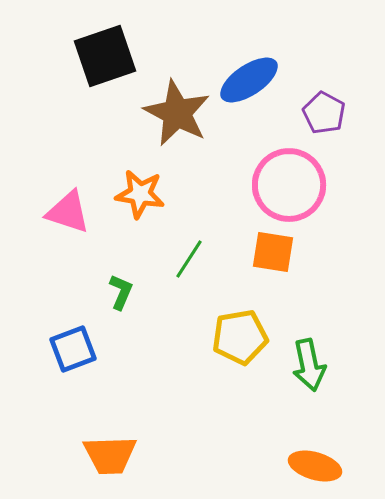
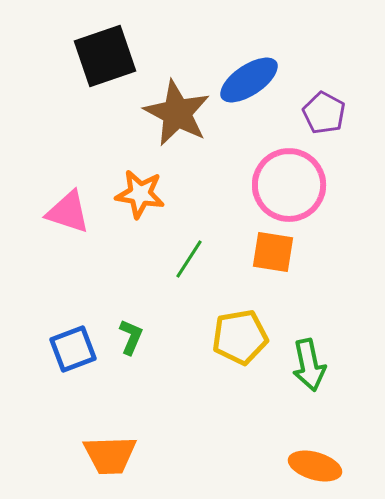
green L-shape: moved 10 px right, 45 px down
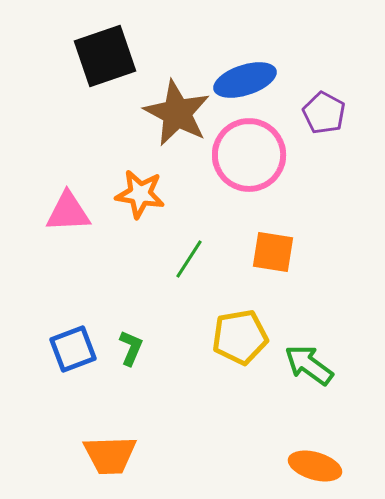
blue ellipse: moved 4 px left; rotated 16 degrees clockwise
pink circle: moved 40 px left, 30 px up
pink triangle: rotated 21 degrees counterclockwise
green L-shape: moved 11 px down
green arrow: rotated 138 degrees clockwise
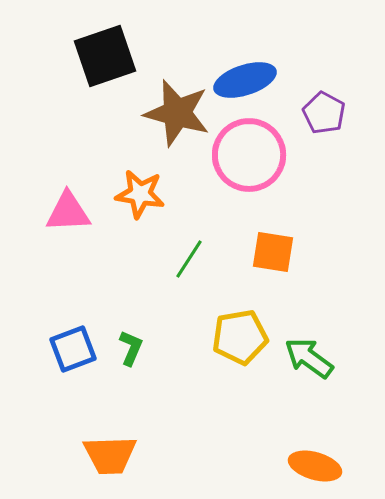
brown star: rotated 12 degrees counterclockwise
green arrow: moved 7 px up
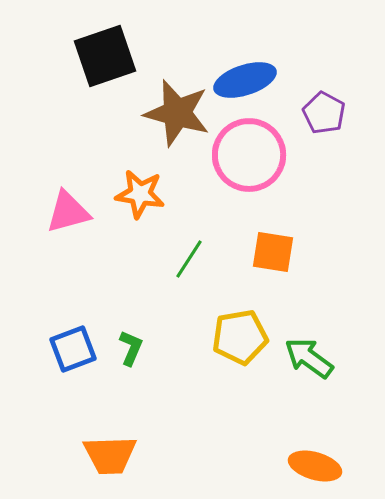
pink triangle: rotated 12 degrees counterclockwise
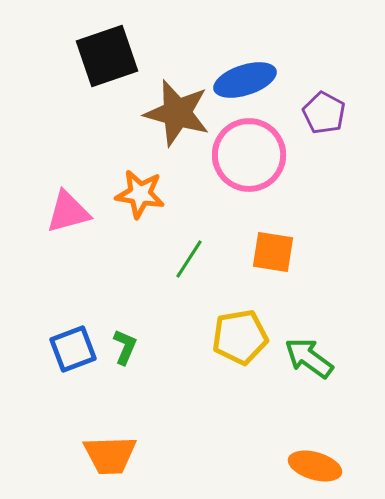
black square: moved 2 px right
green L-shape: moved 6 px left, 1 px up
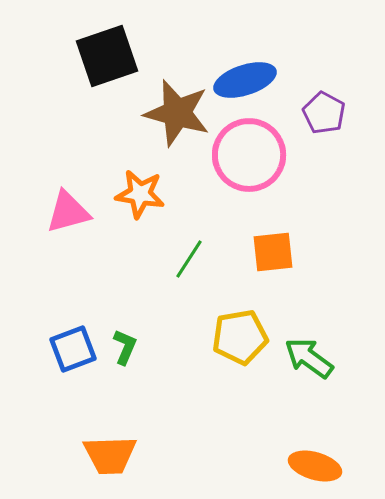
orange square: rotated 15 degrees counterclockwise
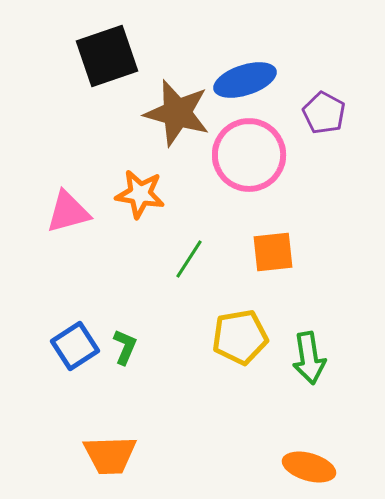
blue square: moved 2 px right, 3 px up; rotated 12 degrees counterclockwise
green arrow: rotated 135 degrees counterclockwise
orange ellipse: moved 6 px left, 1 px down
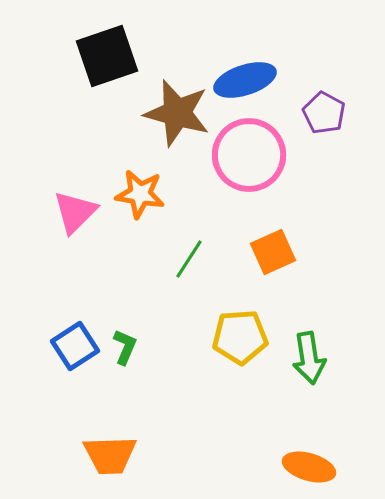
pink triangle: moved 7 px right; rotated 30 degrees counterclockwise
orange square: rotated 18 degrees counterclockwise
yellow pentagon: rotated 6 degrees clockwise
